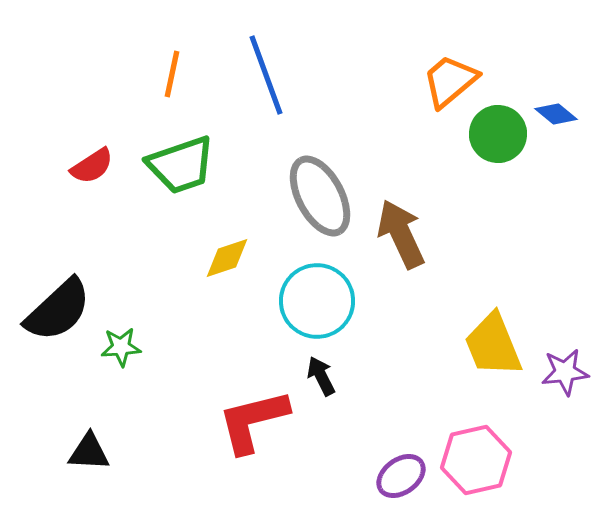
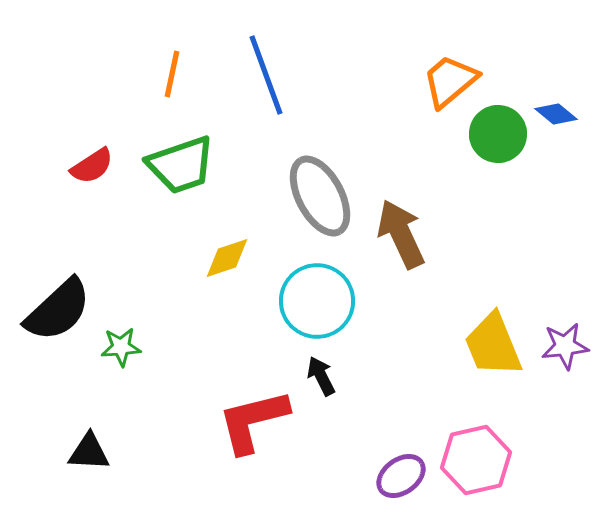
purple star: moved 26 px up
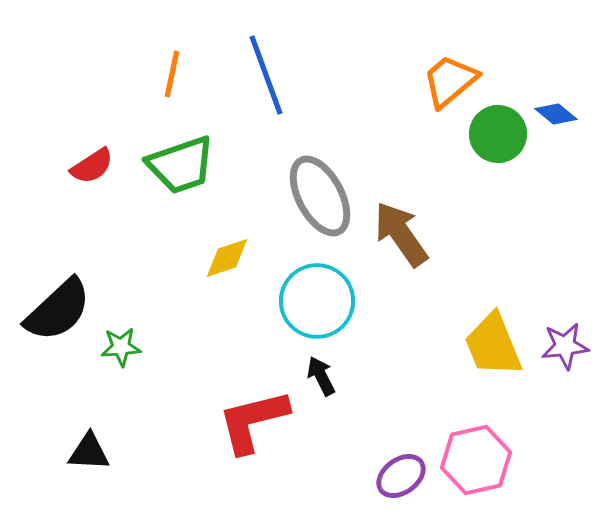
brown arrow: rotated 10 degrees counterclockwise
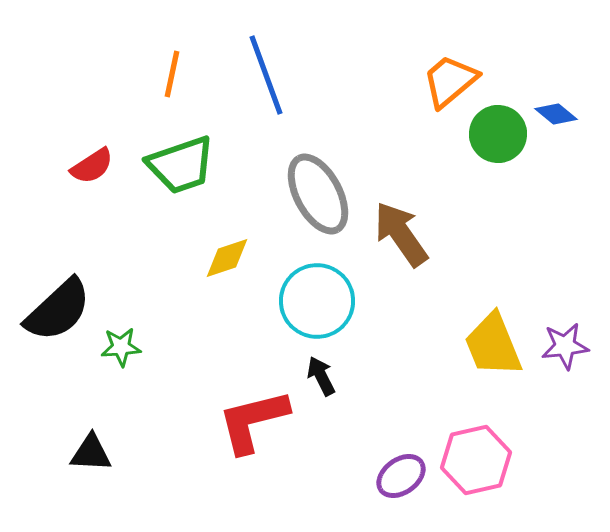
gray ellipse: moved 2 px left, 2 px up
black triangle: moved 2 px right, 1 px down
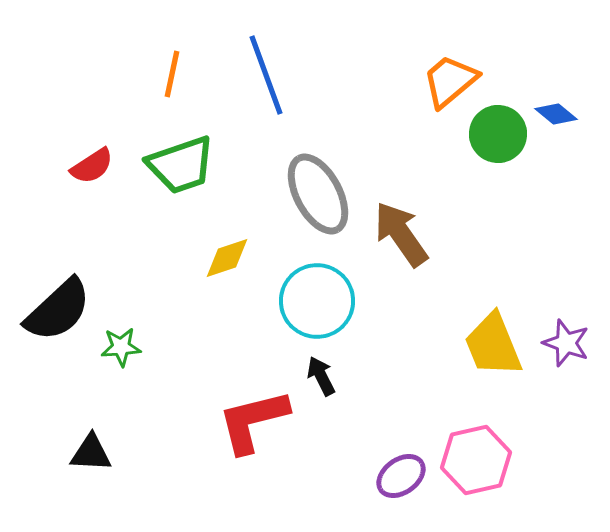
purple star: moved 1 px right, 3 px up; rotated 27 degrees clockwise
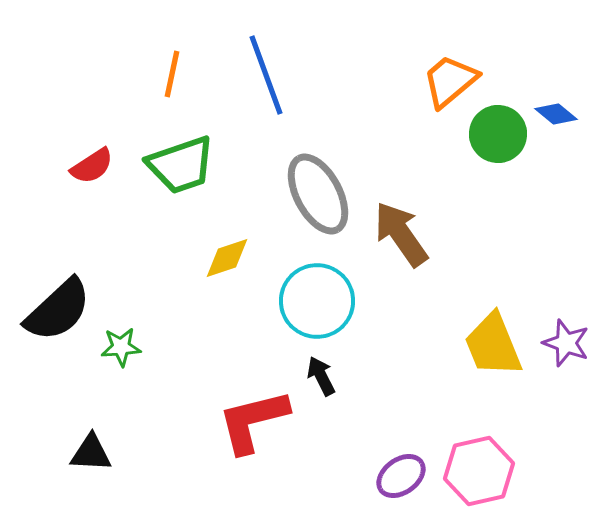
pink hexagon: moved 3 px right, 11 px down
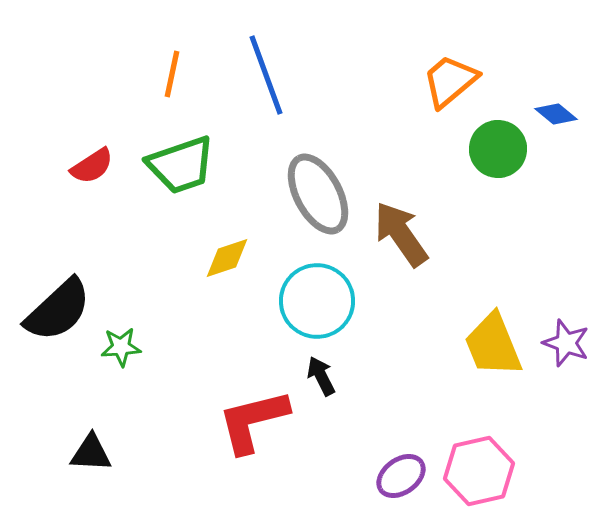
green circle: moved 15 px down
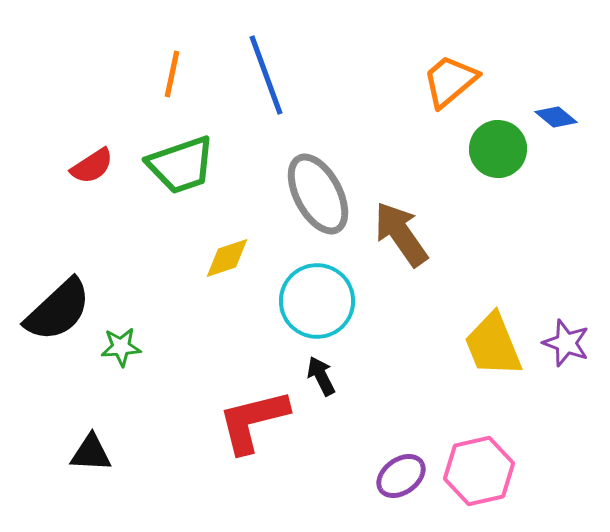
blue diamond: moved 3 px down
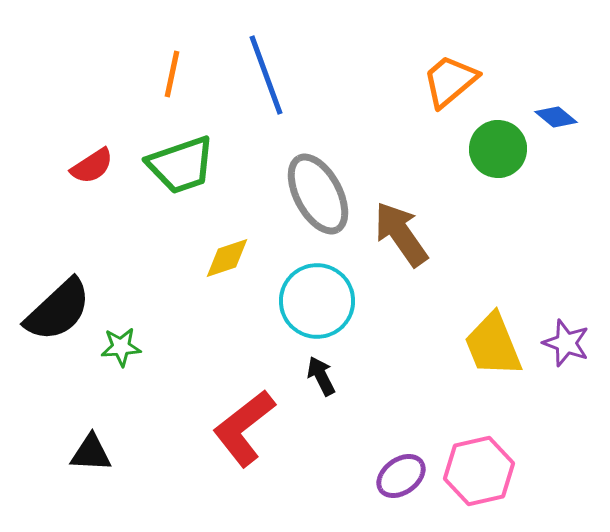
red L-shape: moved 9 px left, 7 px down; rotated 24 degrees counterclockwise
